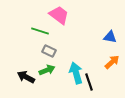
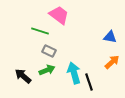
cyan arrow: moved 2 px left
black arrow: moved 3 px left, 1 px up; rotated 12 degrees clockwise
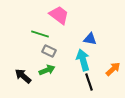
green line: moved 3 px down
blue triangle: moved 20 px left, 2 px down
orange arrow: moved 1 px right, 7 px down
cyan arrow: moved 9 px right, 13 px up
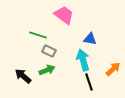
pink trapezoid: moved 5 px right
green line: moved 2 px left, 1 px down
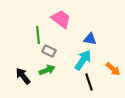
pink trapezoid: moved 3 px left, 4 px down
green line: rotated 66 degrees clockwise
cyan arrow: rotated 50 degrees clockwise
orange arrow: rotated 84 degrees clockwise
black arrow: rotated 12 degrees clockwise
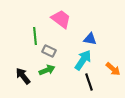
green line: moved 3 px left, 1 px down
